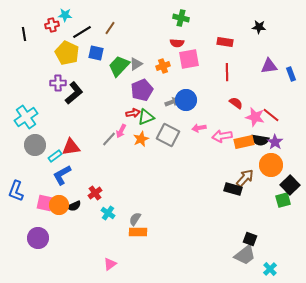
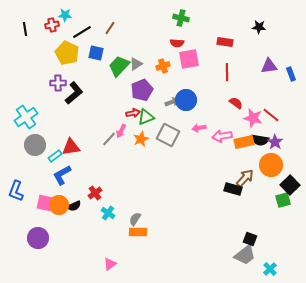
black line at (24, 34): moved 1 px right, 5 px up
pink star at (255, 117): moved 2 px left, 1 px down
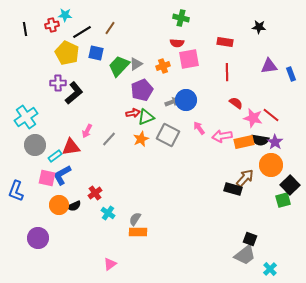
pink arrow at (199, 128): rotated 64 degrees clockwise
pink arrow at (121, 131): moved 34 px left
pink square at (45, 203): moved 2 px right, 25 px up
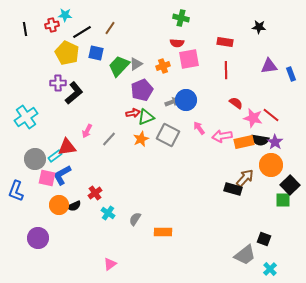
red line at (227, 72): moved 1 px left, 2 px up
gray circle at (35, 145): moved 14 px down
red triangle at (71, 147): moved 4 px left
green square at (283, 200): rotated 14 degrees clockwise
orange rectangle at (138, 232): moved 25 px right
black square at (250, 239): moved 14 px right
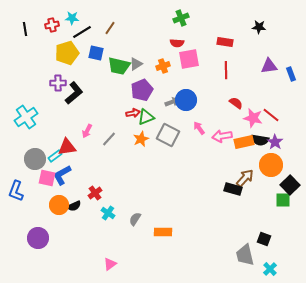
cyan star at (65, 15): moved 7 px right, 3 px down
green cross at (181, 18): rotated 35 degrees counterclockwise
yellow pentagon at (67, 53): rotated 30 degrees clockwise
green trapezoid at (119, 66): rotated 120 degrees counterclockwise
gray trapezoid at (245, 255): rotated 115 degrees clockwise
